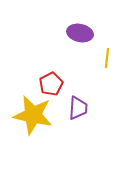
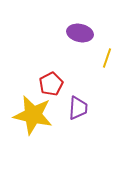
yellow line: rotated 12 degrees clockwise
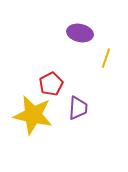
yellow line: moved 1 px left
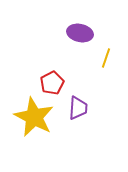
red pentagon: moved 1 px right, 1 px up
yellow star: moved 1 px right, 2 px down; rotated 15 degrees clockwise
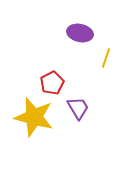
purple trapezoid: rotated 35 degrees counterclockwise
yellow star: rotated 12 degrees counterclockwise
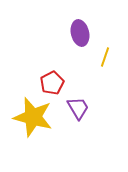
purple ellipse: rotated 65 degrees clockwise
yellow line: moved 1 px left, 1 px up
yellow star: moved 1 px left
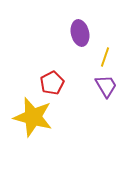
purple trapezoid: moved 28 px right, 22 px up
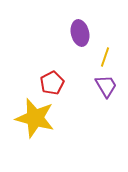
yellow star: moved 2 px right, 1 px down
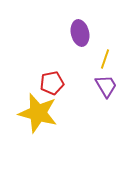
yellow line: moved 2 px down
red pentagon: rotated 15 degrees clockwise
yellow star: moved 3 px right, 5 px up
